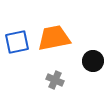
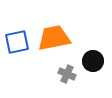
gray cross: moved 12 px right, 6 px up
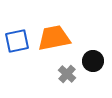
blue square: moved 1 px up
gray cross: rotated 18 degrees clockwise
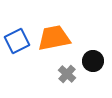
blue square: rotated 15 degrees counterclockwise
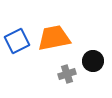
gray cross: rotated 30 degrees clockwise
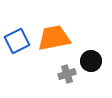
black circle: moved 2 px left
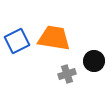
orange trapezoid: rotated 20 degrees clockwise
black circle: moved 3 px right
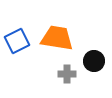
orange trapezoid: moved 3 px right
gray cross: rotated 18 degrees clockwise
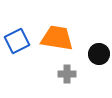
black circle: moved 5 px right, 7 px up
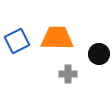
orange trapezoid: rotated 8 degrees counterclockwise
gray cross: moved 1 px right
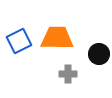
blue square: moved 2 px right
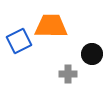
orange trapezoid: moved 6 px left, 12 px up
black circle: moved 7 px left
